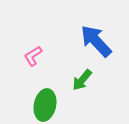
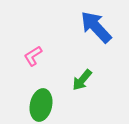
blue arrow: moved 14 px up
green ellipse: moved 4 px left
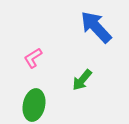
pink L-shape: moved 2 px down
green ellipse: moved 7 px left
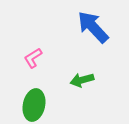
blue arrow: moved 3 px left
green arrow: rotated 35 degrees clockwise
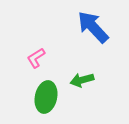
pink L-shape: moved 3 px right
green ellipse: moved 12 px right, 8 px up
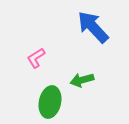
green ellipse: moved 4 px right, 5 px down
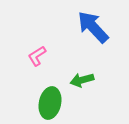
pink L-shape: moved 1 px right, 2 px up
green ellipse: moved 1 px down
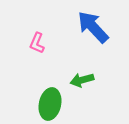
pink L-shape: moved 13 px up; rotated 35 degrees counterclockwise
green ellipse: moved 1 px down
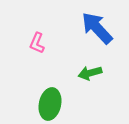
blue arrow: moved 4 px right, 1 px down
green arrow: moved 8 px right, 7 px up
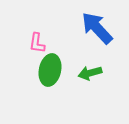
pink L-shape: rotated 15 degrees counterclockwise
green ellipse: moved 34 px up
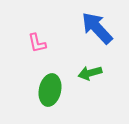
pink L-shape: rotated 20 degrees counterclockwise
green ellipse: moved 20 px down
